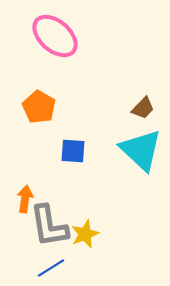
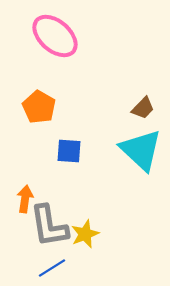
blue square: moved 4 px left
blue line: moved 1 px right
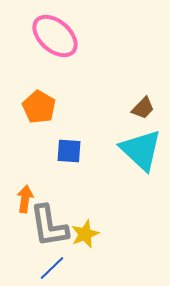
blue line: rotated 12 degrees counterclockwise
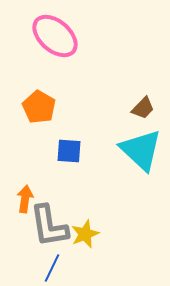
blue line: rotated 20 degrees counterclockwise
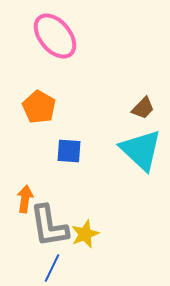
pink ellipse: rotated 9 degrees clockwise
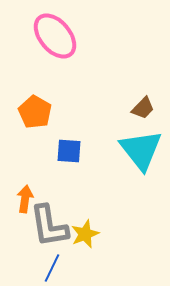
orange pentagon: moved 4 px left, 5 px down
cyan triangle: rotated 9 degrees clockwise
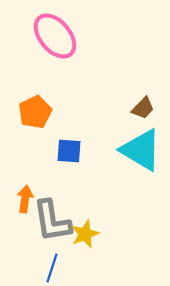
orange pentagon: rotated 16 degrees clockwise
cyan triangle: rotated 21 degrees counterclockwise
gray L-shape: moved 3 px right, 5 px up
blue line: rotated 8 degrees counterclockwise
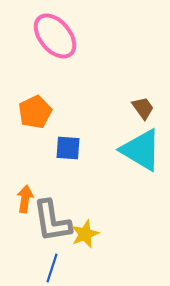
brown trapezoid: rotated 80 degrees counterclockwise
blue square: moved 1 px left, 3 px up
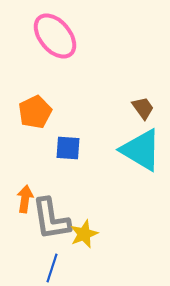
gray L-shape: moved 1 px left, 2 px up
yellow star: moved 1 px left
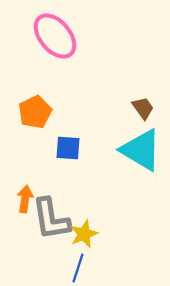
blue line: moved 26 px right
